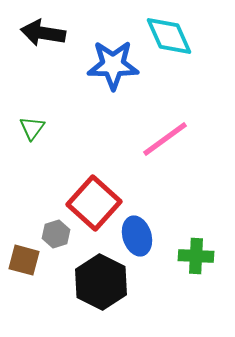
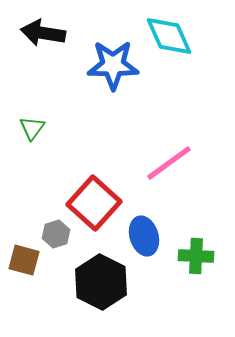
pink line: moved 4 px right, 24 px down
blue ellipse: moved 7 px right
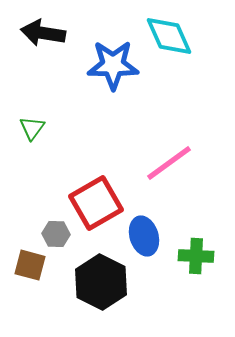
red square: moved 2 px right; rotated 18 degrees clockwise
gray hexagon: rotated 20 degrees clockwise
brown square: moved 6 px right, 5 px down
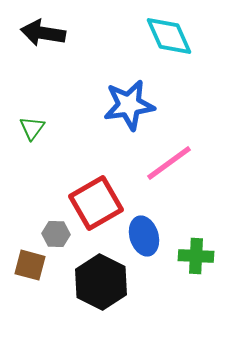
blue star: moved 16 px right, 40 px down; rotated 9 degrees counterclockwise
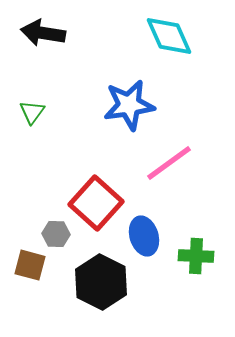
green triangle: moved 16 px up
red square: rotated 18 degrees counterclockwise
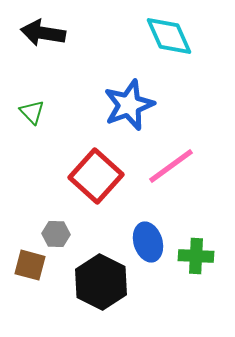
blue star: rotated 12 degrees counterclockwise
green triangle: rotated 20 degrees counterclockwise
pink line: moved 2 px right, 3 px down
red square: moved 27 px up
blue ellipse: moved 4 px right, 6 px down
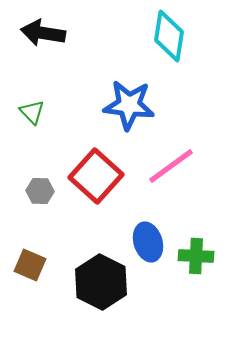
cyan diamond: rotated 33 degrees clockwise
blue star: rotated 27 degrees clockwise
gray hexagon: moved 16 px left, 43 px up
brown square: rotated 8 degrees clockwise
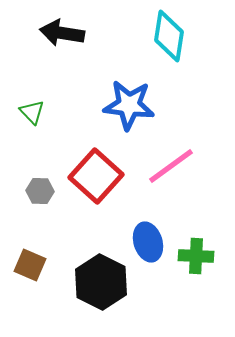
black arrow: moved 19 px right
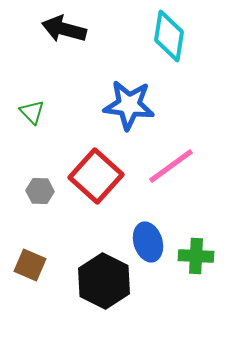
black arrow: moved 2 px right, 4 px up; rotated 6 degrees clockwise
black hexagon: moved 3 px right, 1 px up
